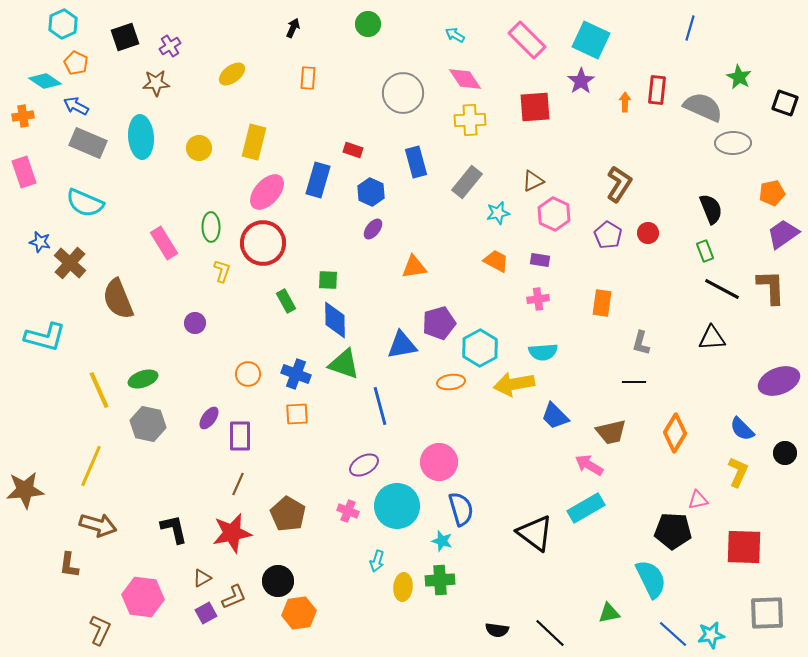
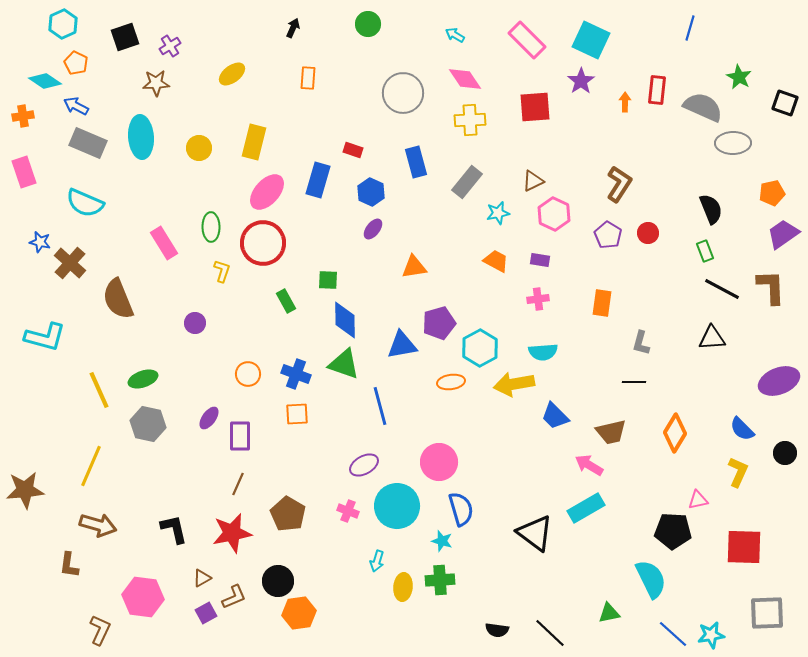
blue diamond at (335, 320): moved 10 px right
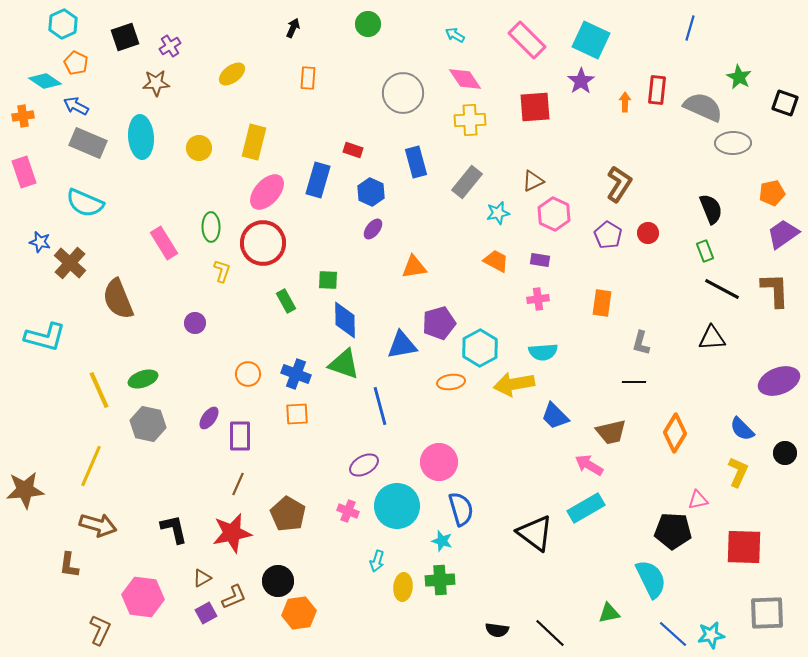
brown L-shape at (771, 287): moved 4 px right, 3 px down
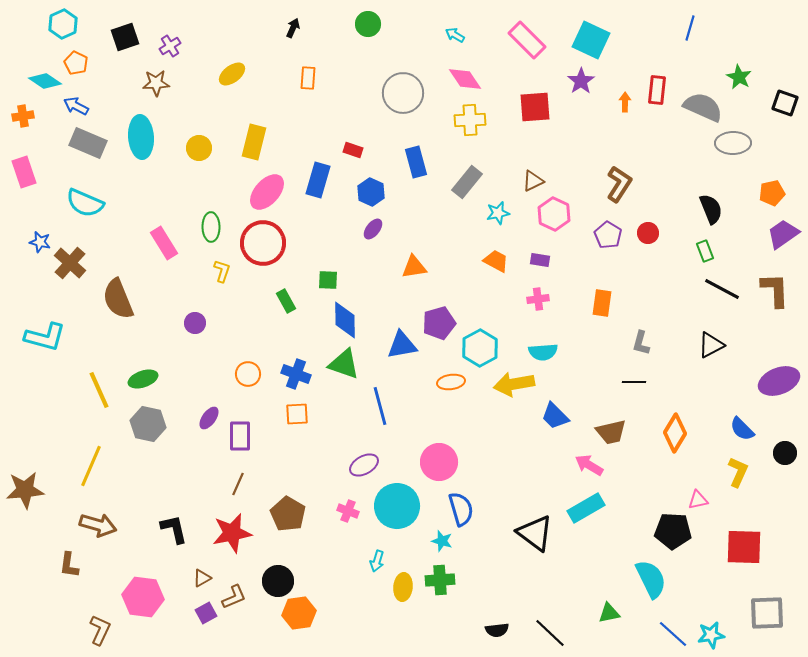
black triangle at (712, 338): moved 1 px left, 7 px down; rotated 24 degrees counterclockwise
black semicircle at (497, 630): rotated 15 degrees counterclockwise
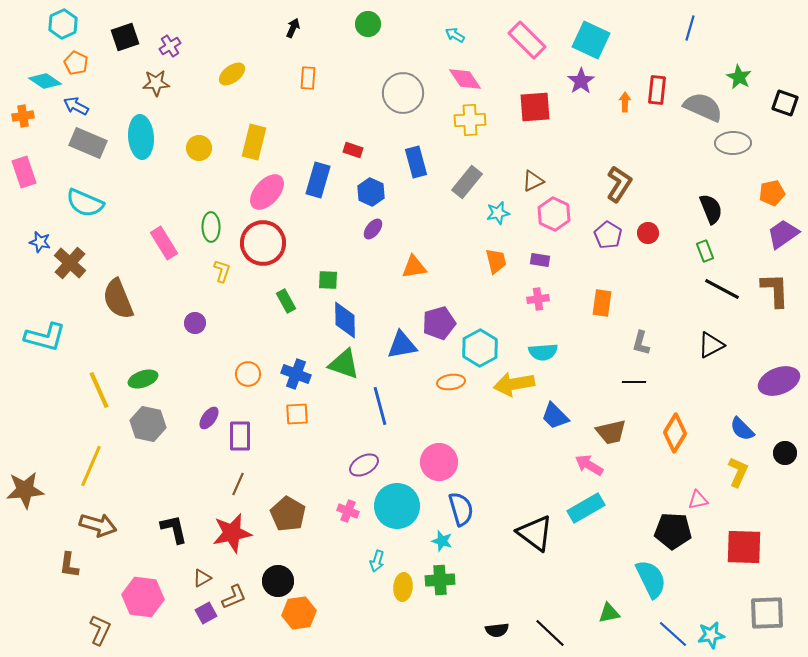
orange trapezoid at (496, 261): rotated 48 degrees clockwise
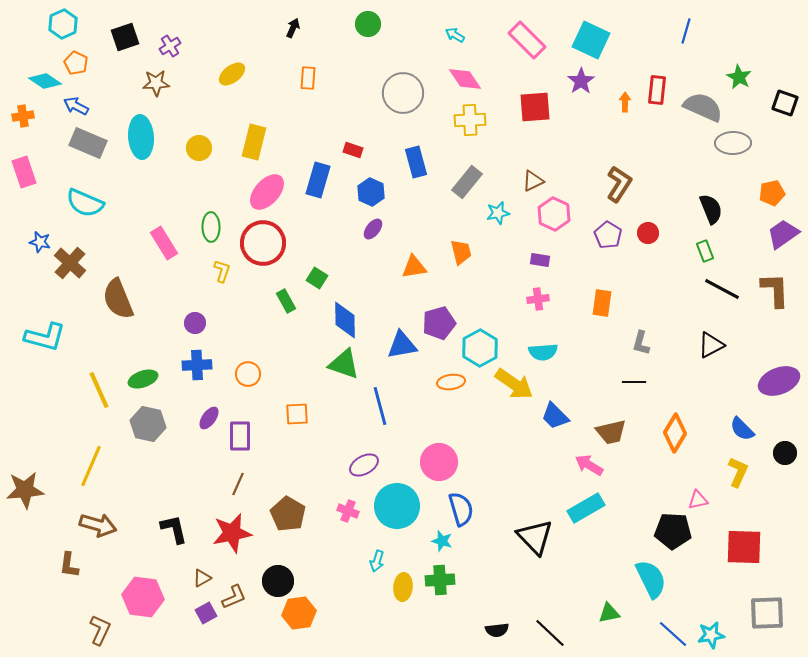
blue line at (690, 28): moved 4 px left, 3 px down
orange trapezoid at (496, 261): moved 35 px left, 9 px up
green square at (328, 280): moved 11 px left, 2 px up; rotated 30 degrees clockwise
blue cross at (296, 374): moved 99 px left, 9 px up; rotated 24 degrees counterclockwise
yellow arrow at (514, 384): rotated 135 degrees counterclockwise
black triangle at (535, 533): moved 4 px down; rotated 9 degrees clockwise
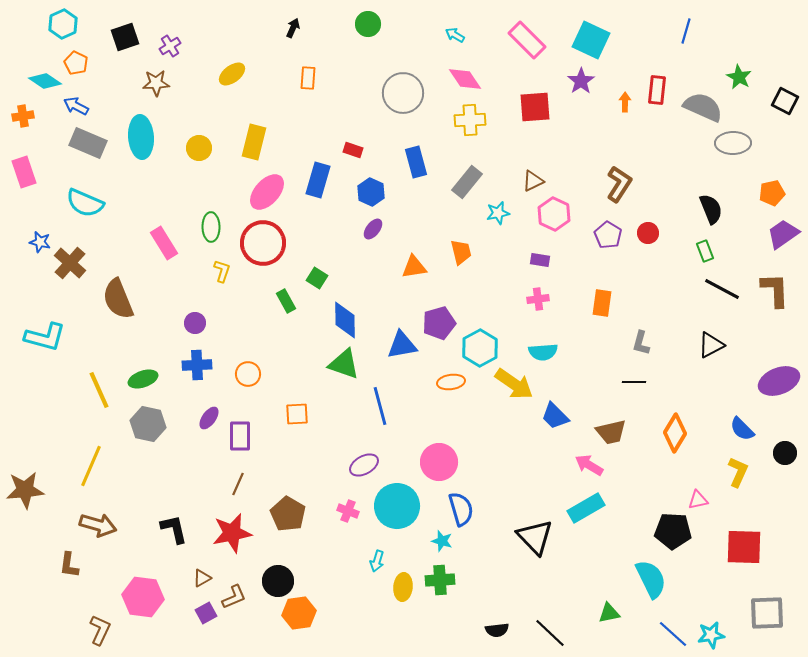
black square at (785, 103): moved 2 px up; rotated 8 degrees clockwise
